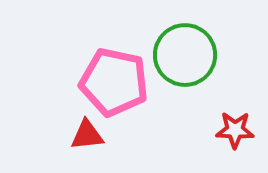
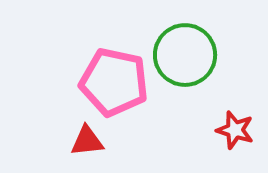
red star: rotated 15 degrees clockwise
red triangle: moved 6 px down
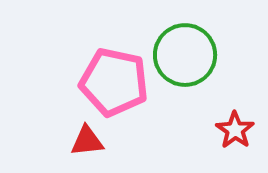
red star: rotated 18 degrees clockwise
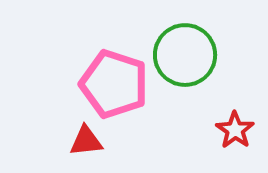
pink pentagon: moved 2 px down; rotated 6 degrees clockwise
red triangle: moved 1 px left
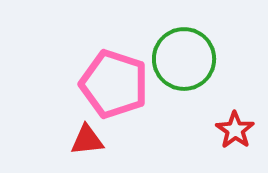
green circle: moved 1 px left, 4 px down
red triangle: moved 1 px right, 1 px up
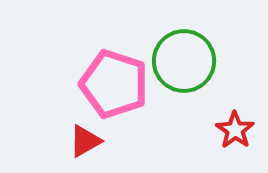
green circle: moved 2 px down
red triangle: moved 2 px left, 1 px down; rotated 24 degrees counterclockwise
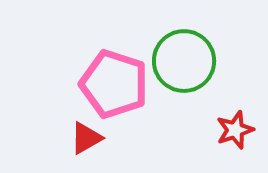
red star: rotated 18 degrees clockwise
red triangle: moved 1 px right, 3 px up
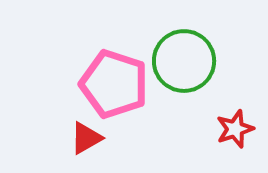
red star: moved 1 px up
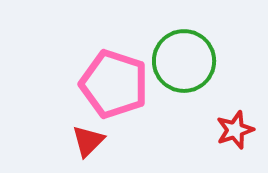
red star: moved 1 px down
red triangle: moved 2 px right, 3 px down; rotated 15 degrees counterclockwise
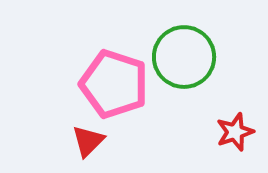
green circle: moved 4 px up
red star: moved 2 px down
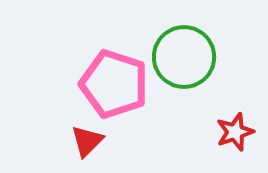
red triangle: moved 1 px left
